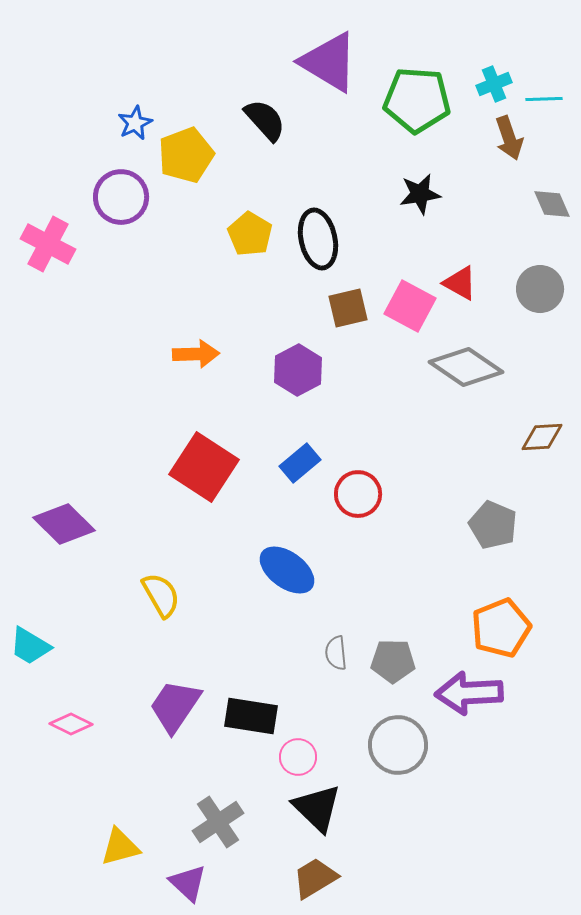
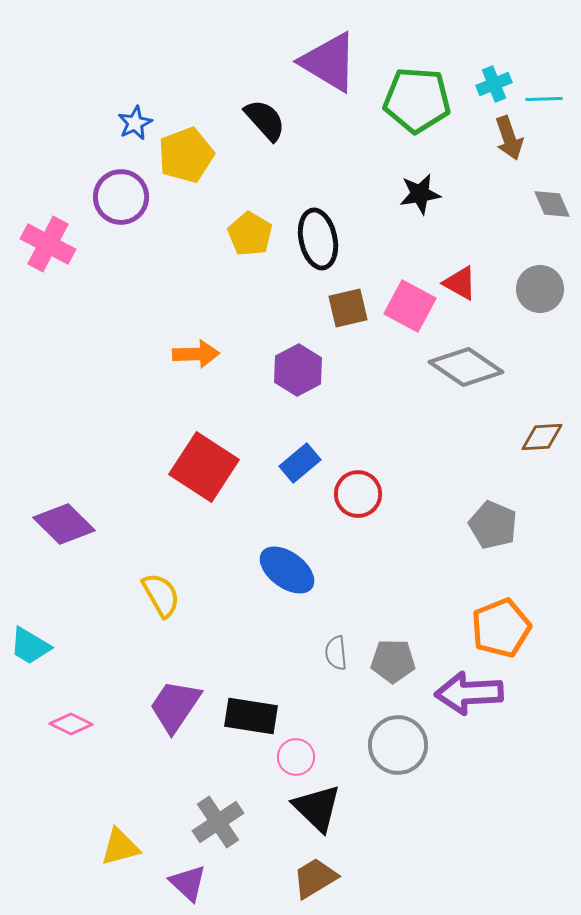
pink circle at (298, 757): moved 2 px left
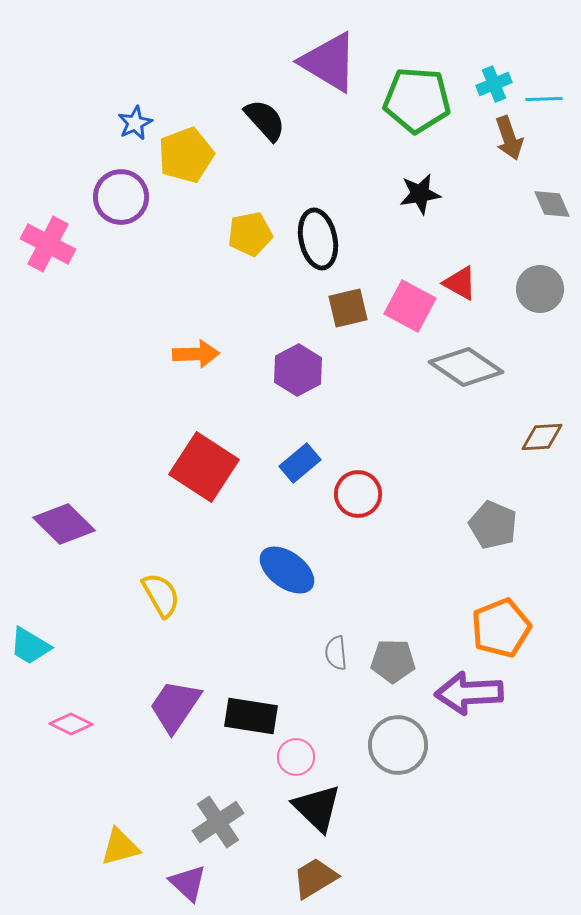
yellow pentagon at (250, 234): rotated 30 degrees clockwise
